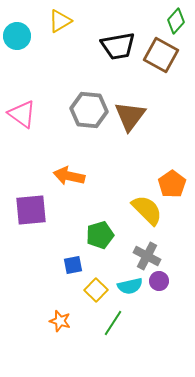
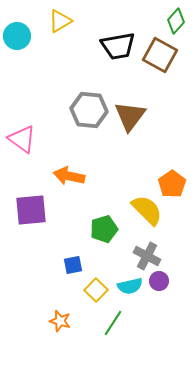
brown square: moved 1 px left
pink triangle: moved 25 px down
green pentagon: moved 4 px right, 6 px up
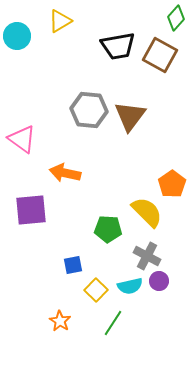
green diamond: moved 3 px up
orange arrow: moved 4 px left, 3 px up
yellow semicircle: moved 2 px down
green pentagon: moved 4 px right; rotated 20 degrees clockwise
orange star: rotated 15 degrees clockwise
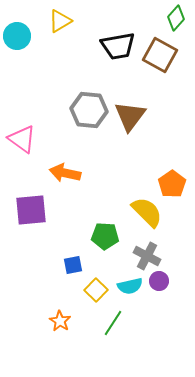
green pentagon: moved 3 px left, 7 px down
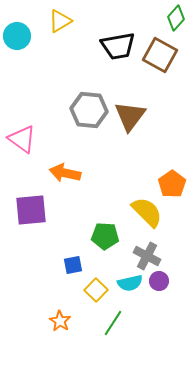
cyan semicircle: moved 3 px up
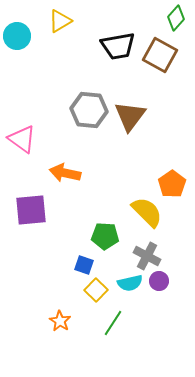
blue square: moved 11 px right; rotated 30 degrees clockwise
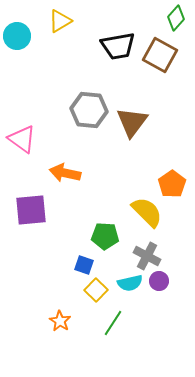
brown triangle: moved 2 px right, 6 px down
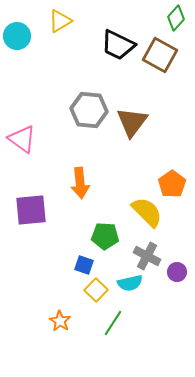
black trapezoid: moved 1 px up; rotated 36 degrees clockwise
orange arrow: moved 15 px right, 10 px down; rotated 108 degrees counterclockwise
purple circle: moved 18 px right, 9 px up
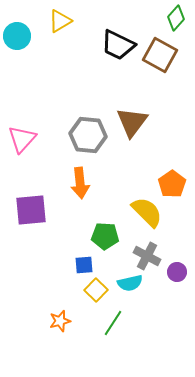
gray hexagon: moved 1 px left, 25 px down
pink triangle: rotated 36 degrees clockwise
blue square: rotated 24 degrees counterclockwise
orange star: rotated 25 degrees clockwise
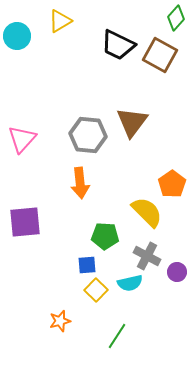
purple square: moved 6 px left, 12 px down
blue square: moved 3 px right
green line: moved 4 px right, 13 px down
